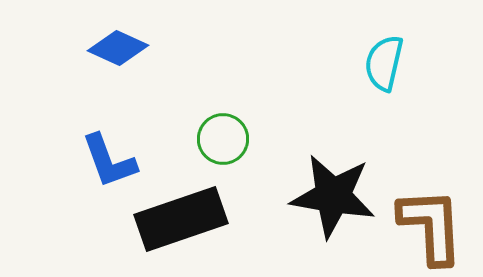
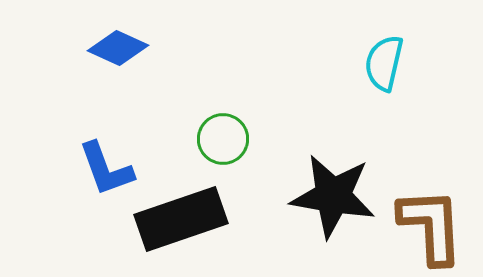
blue L-shape: moved 3 px left, 8 px down
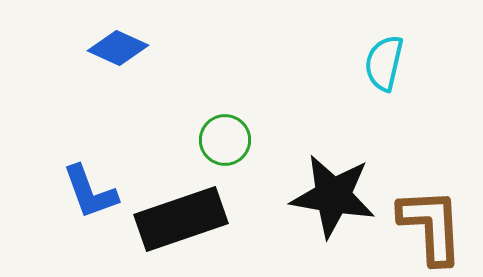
green circle: moved 2 px right, 1 px down
blue L-shape: moved 16 px left, 23 px down
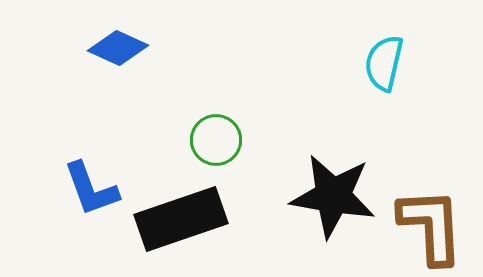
green circle: moved 9 px left
blue L-shape: moved 1 px right, 3 px up
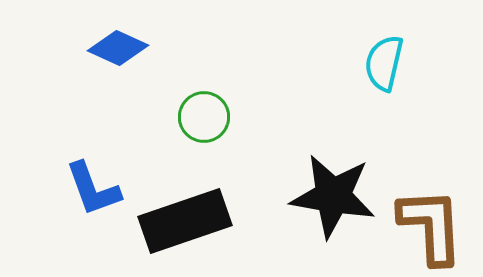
green circle: moved 12 px left, 23 px up
blue L-shape: moved 2 px right
black rectangle: moved 4 px right, 2 px down
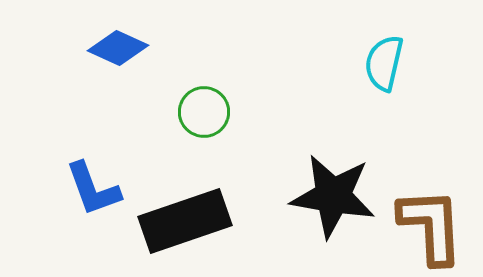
green circle: moved 5 px up
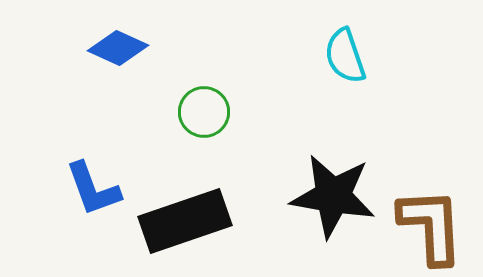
cyan semicircle: moved 39 px left, 7 px up; rotated 32 degrees counterclockwise
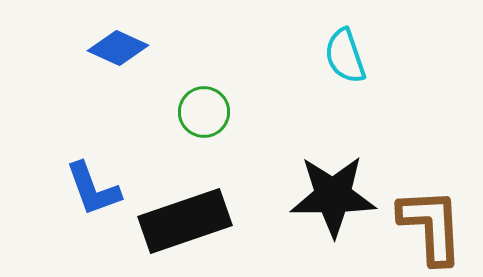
black star: rotated 10 degrees counterclockwise
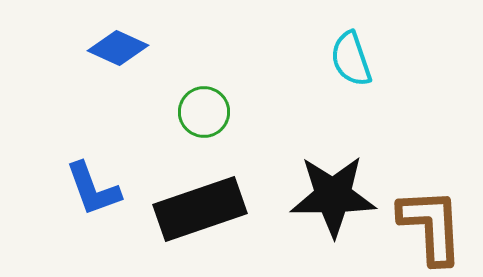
cyan semicircle: moved 6 px right, 3 px down
black rectangle: moved 15 px right, 12 px up
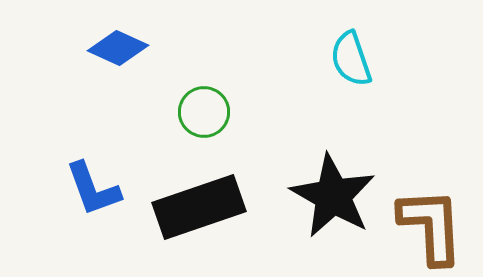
black star: rotated 30 degrees clockwise
black rectangle: moved 1 px left, 2 px up
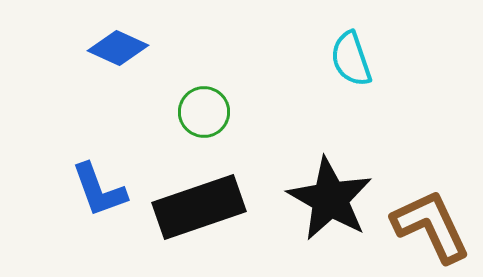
blue L-shape: moved 6 px right, 1 px down
black star: moved 3 px left, 3 px down
brown L-shape: rotated 22 degrees counterclockwise
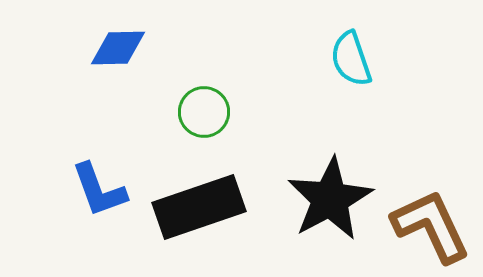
blue diamond: rotated 26 degrees counterclockwise
black star: rotated 14 degrees clockwise
